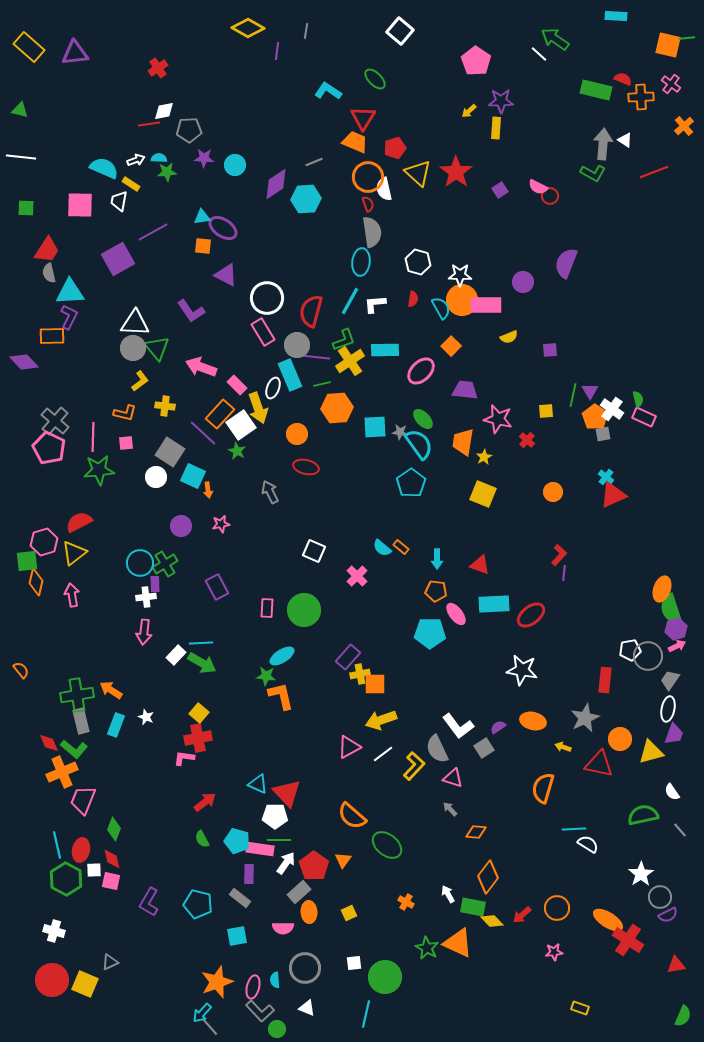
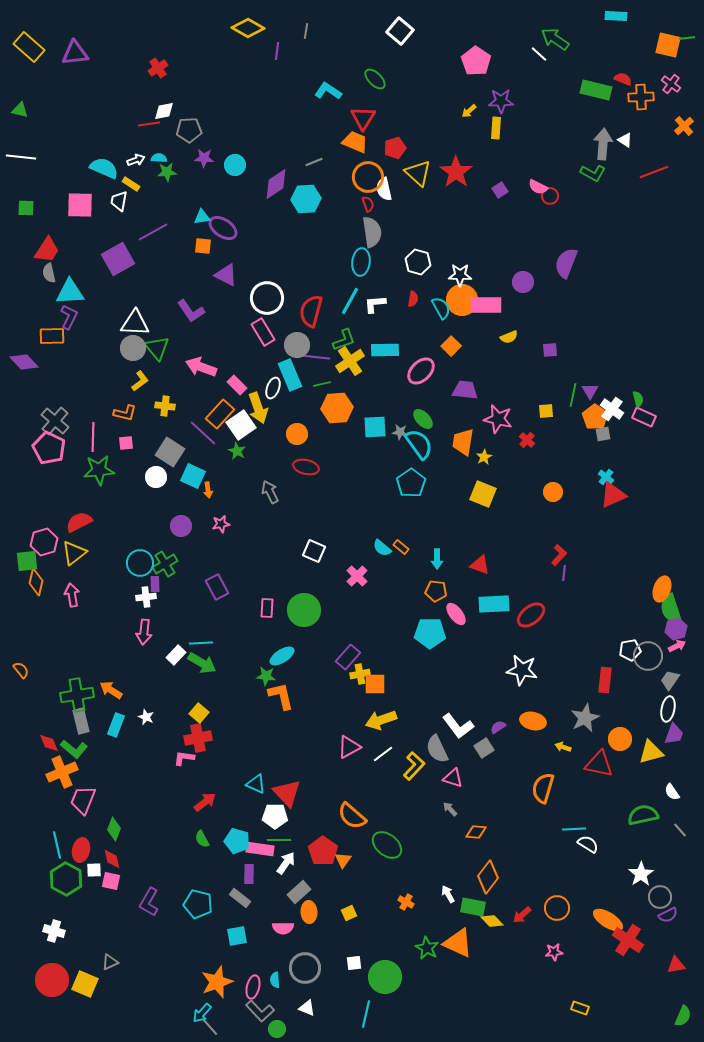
cyan triangle at (258, 784): moved 2 px left
red pentagon at (314, 866): moved 9 px right, 15 px up
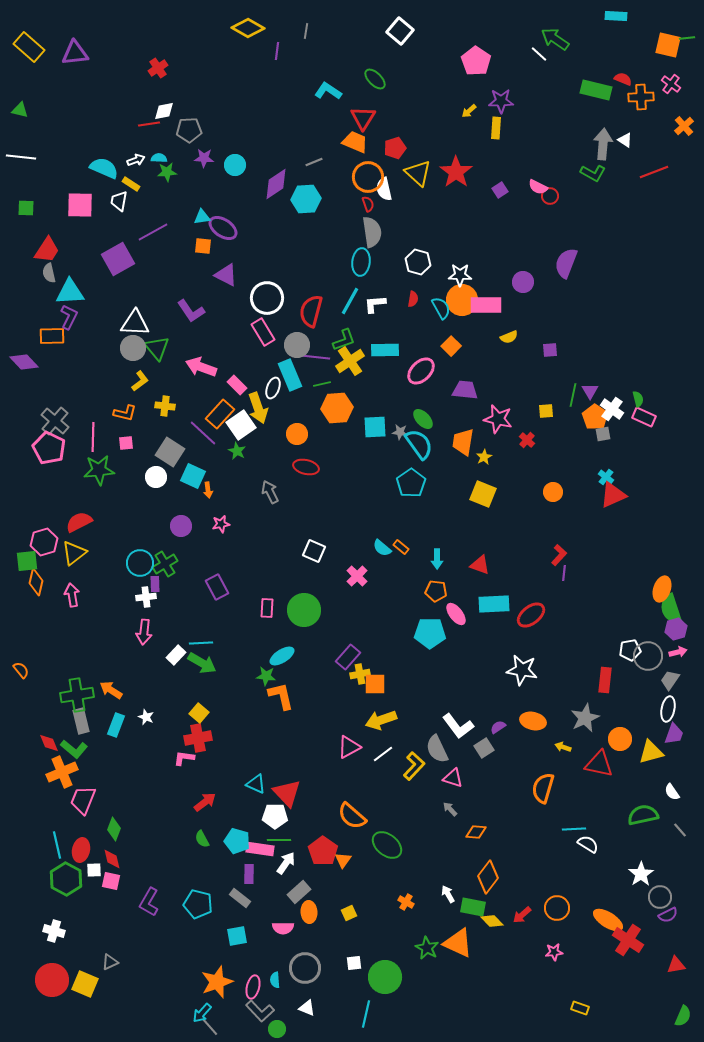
pink arrow at (677, 646): moved 1 px right, 6 px down; rotated 12 degrees clockwise
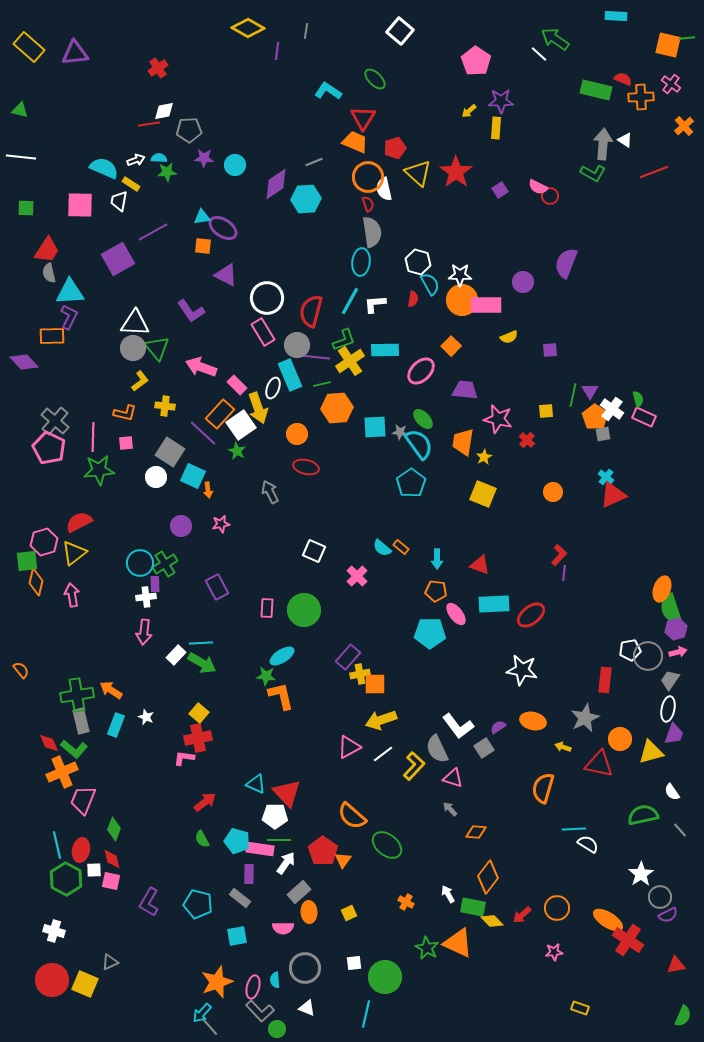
cyan semicircle at (441, 308): moved 11 px left, 24 px up
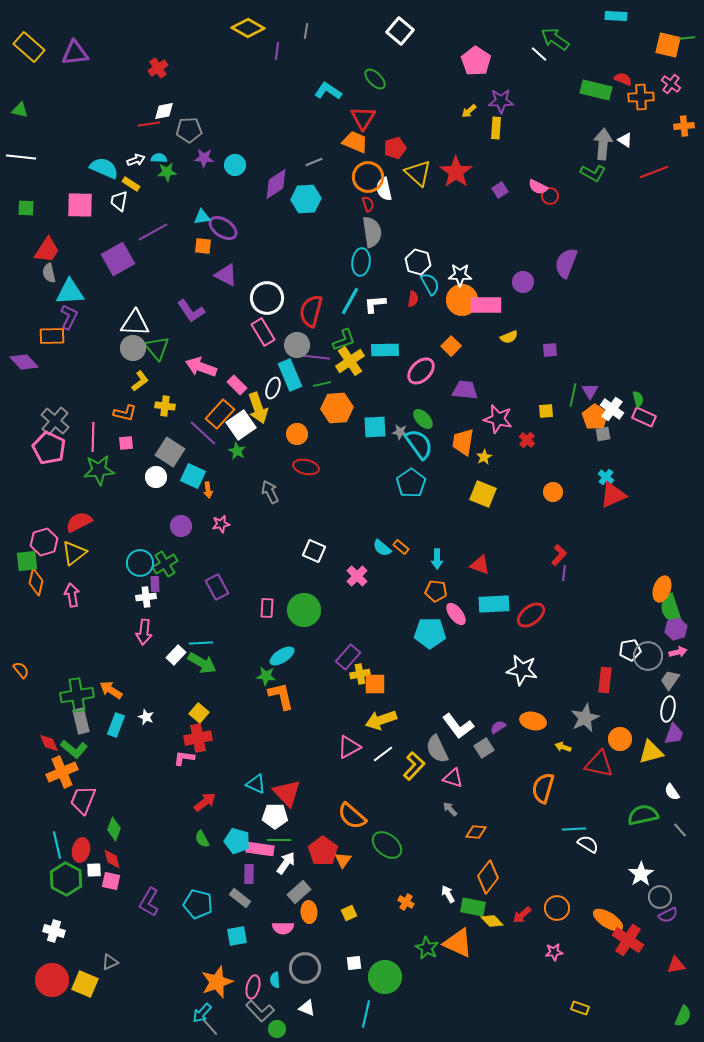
orange cross at (684, 126): rotated 36 degrees clockwise
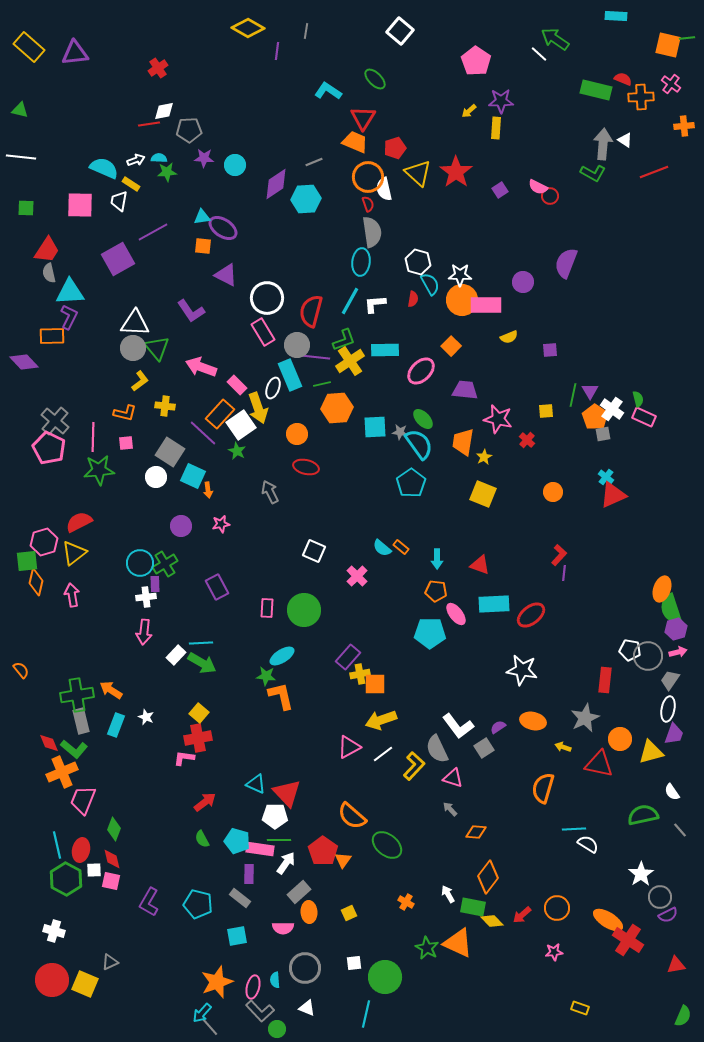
white pentagon at (630, 650): rotated 20 degrees clockwise
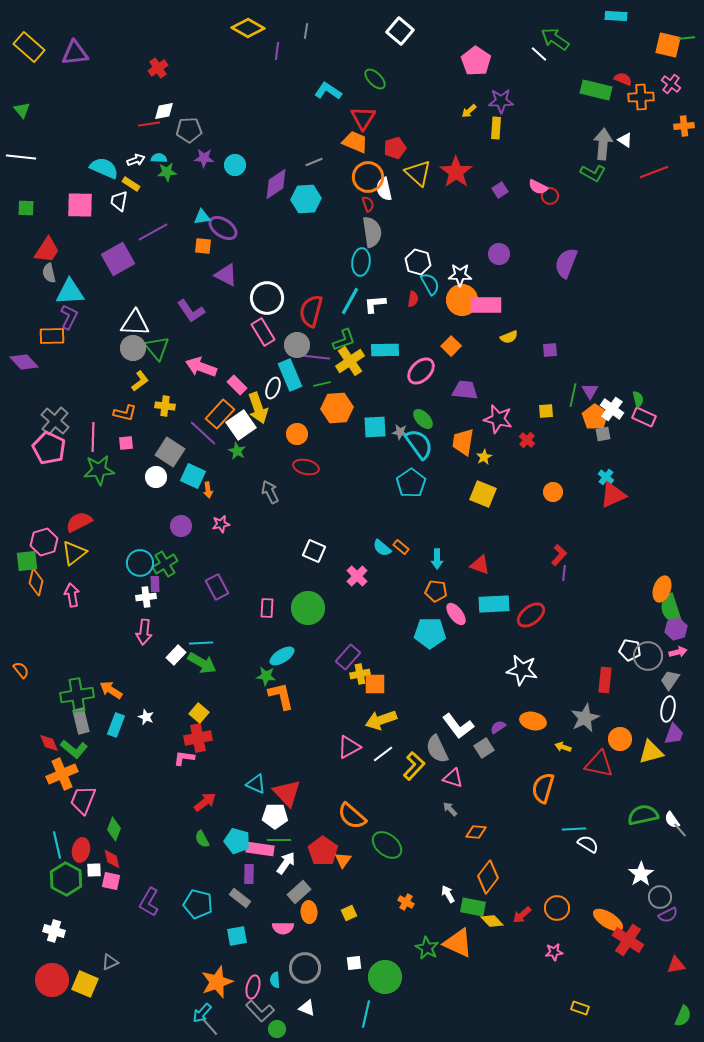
green triangle at (20, 110): moved 2 px right; rotated 36 degrees clockwise
purple circle at (523, 282): moved 24 px left, 28 px up
green circle at (304, 610): moved 4 px right, 2 px up
orange cross at (62, 772): moved 2 px down
white semicircle at (672, 792): moved 28 px down
